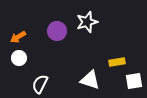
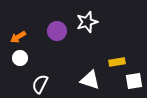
white circle: moved 1 px right
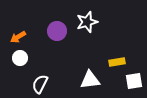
white triangle: rotated 25 degrees counterclockwise
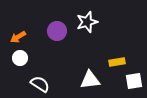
white semicircle: rotated 96 degrees clockwise
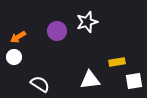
white circle: moved 6 px left, 1 px up
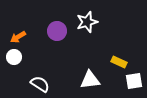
yellow rectangle: moved 2 px right; rotated 35 degrees clockwise
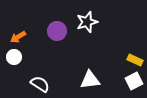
yellow rectangle: moved 16 px right, 2 px up
white square: rotated 18 degrees counterclockwise
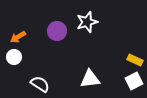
white triangle: moved 1 px up
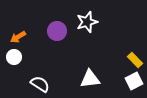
yellow rectangle: rotated 21 degrees clockwise
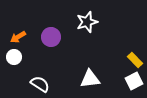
purple circle: moved 6 px left, 6 px down
